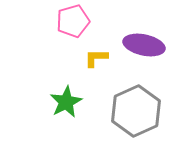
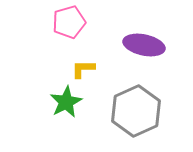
pink pentagon: moved 4 px left, 1 px down
yellow L-shape: moved 13 px left, 11 px down
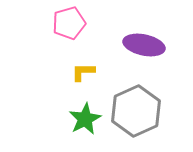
pink pentagon: moved 1 px down
yellow L-shape: moved 3 px down
green star: moved 19 px right, 17 px down
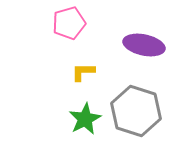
gray hexagon: rotated 18 degrees counterclockwise
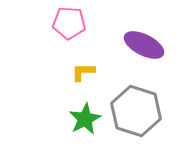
pink pentagon: rotated 20 degrees clockwise
purple ellipse: rotated 15 degrees clockwise
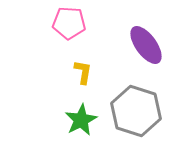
purple ellipse: moved 2 px right; rotated 27 degrees clockwise
yellow L-shape: rotated 100 degrees clockwise
green star: moved 4 px left, 1 px down
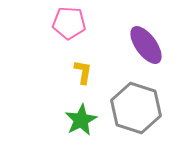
gray hexagon: moved 3 px up
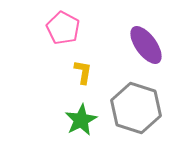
pink pentagon: moved 6 px left, 5 px down; rotated 24 degrees clockwise
